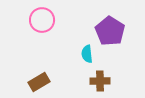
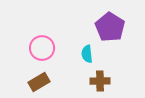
pink circle: moved 28 px down
purple pentagon: moved 4 px up
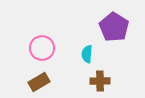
purple pentagon: moved 4 px right
cyan semicircle: rotated 12 degrees clockwise
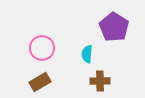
brown rectangle: moved 1 px right
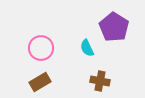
pink circle: moved 1 px left
cyan semicircle: moved 6 px up; rotated 30 degrees counterclockwise
brown cross: rotated 12 degrees clockwise
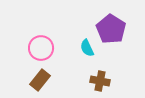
purple pentagon: moved 3 px left, 2 px down
brown rectangle: moved 2 px up; rotated 20 degrees counterclockwise
